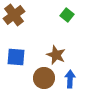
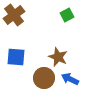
green square: rotated 24 degrees clockwise
brown star: moved 2 px right, 2 px down
blue arrow: rotated 66 degrees counterclockwise
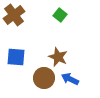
green square: moved 7 px left; rotated 24 degrees counterclockwise
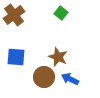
green square: moved 1 px right, 2 px up
brown circle: moved 1 px up
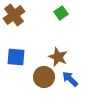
green square: rotated 16 degrees clockwise
blue arrow: rotated 18 degrees clockwise
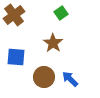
brown star: moved 5 px left, 14 px up; rotated 12 degrees clockwise
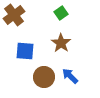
brown star: moved 8 px right
blue square: moved 9 px right, 6 px up
blue arrow: moved 3 px up
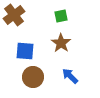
green square: moved 3 px down; rotated 24 degrees clockwise
brown circle: moved 11 px left
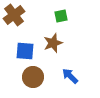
brown star: moved 8 px left; rotated 18 degrees clockwise
